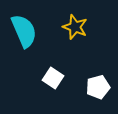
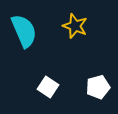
yellow star: moved 1 px up
white square: moved 5 px left, 9 px down
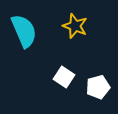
white square: moved 16 px right, 10 px up
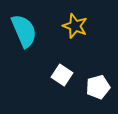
white square: moved 2 px left, 2 px up
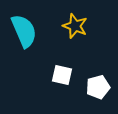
white square: rotated 20 degrees counterclockwise
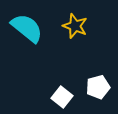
cyan semicircle: moved 3 px right, 3 px up; rotated 28 degrees counterclockwise
white square: moved 22 px down; rotated 25 degrees clockwise
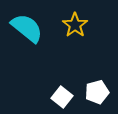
yellow star: moved 1 px up; rotated 15 degrees clockwise
white pentagon: moved 1 px left, 5 px down
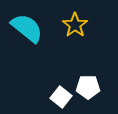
white pentagon: moved 9 px left, 5 px up; rotated 15 degrees clockwise
white square: moved 1 px left
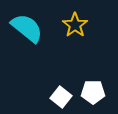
white pentagon: moved 5 px right, 5 px down
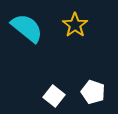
white pentagon: rotated 20 degrees clockwise
white square: moved 7 px left, 1 px up
